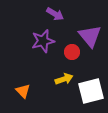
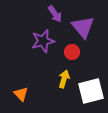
purple arrow: rotated 24 degrees clockwise
purple triangle: moved 7 px left, 9 px up
yellow arrow: rotated 54 degrees counterclockwise
orange triangle: moved 2 px left, 3 px down
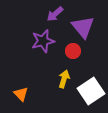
purple arrow: rotated 84 degrees clockwise
red circle: moved 1 px right, 1 px up
white square: rotated 20 degrees counterclockwise
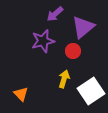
purple triangle: rotated 30 degrees clockwise
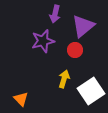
purple arrow: rotated 36 degrees counterclockwise
purple triangle: moved 1 px up
red circle: moved 2 px right, 1 px up
orange triangle: moved 5 px down
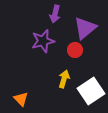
purple triangle: moved 2 px right, 2 px down
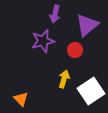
purple triangle: moved 2 px right, 3 px up
